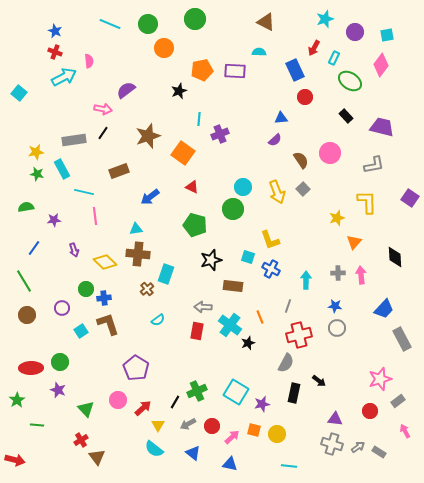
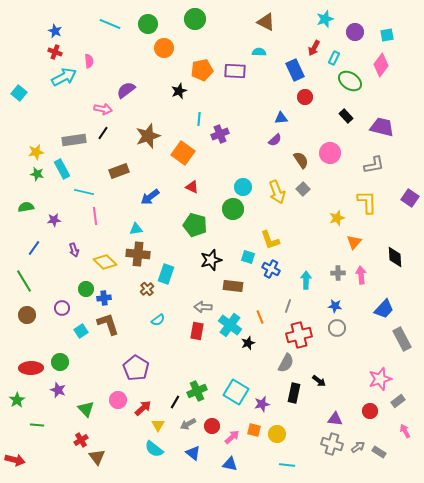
cyan line at (289, 466): moved 2 px left, 1 px up
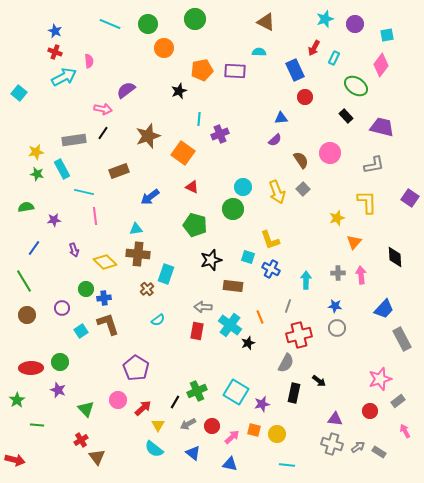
purple circle at (355, 32): moved 8 px up
green ellipse at (350, 81): moved 6 px right, 5 px down
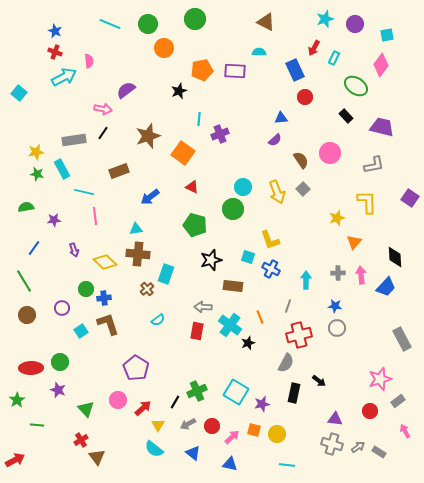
blue trapezoid at (384, 309): moved 2 px right, 22 px up
red arrow at (15, 460): rotated 42 degrees counterclockwise
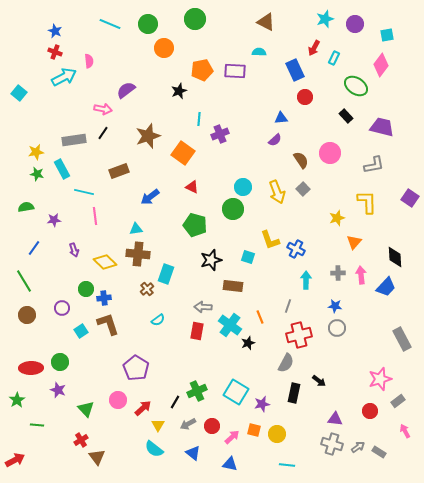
blue cross at (271, 269): moved 25 px right, 20 px up
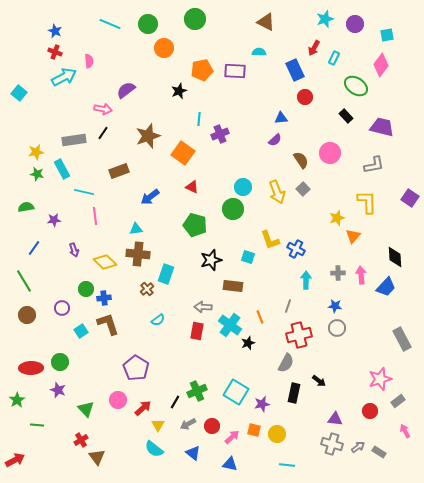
orange triangle at (354, 242): moved 1 px left, 6 px up
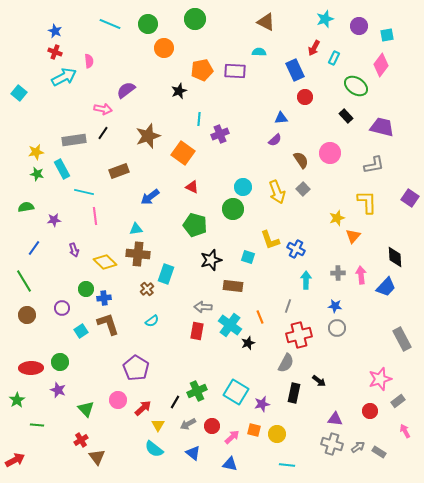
purple circle at (355, 24): moved 4 px right, 2 px down
cyan semicircle at (158, 320): moved 6 px left, 1 px down
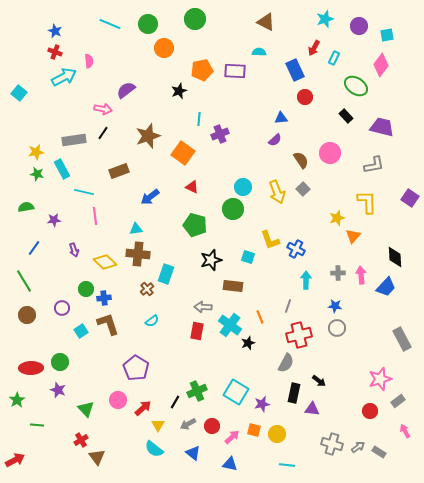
purple triangle at (335, 419): moved 23 px left, 10 px up
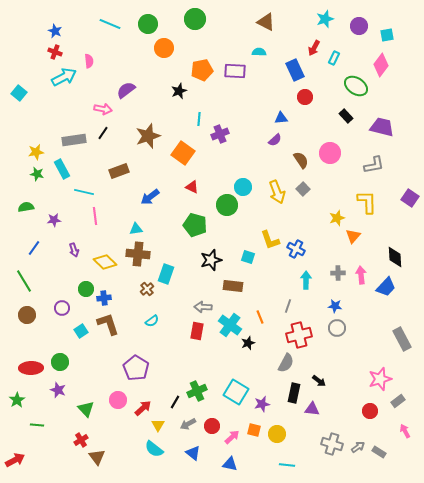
green circle at (233, 209): moved 6 px left, 4 px up
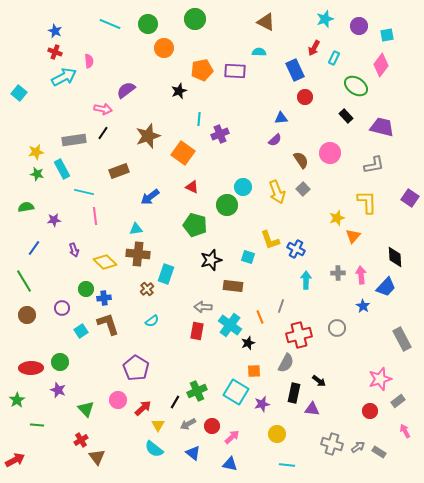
gray line at (288, 306): moved 7 px left
blue star at (335, 306): moved 28 px right; rotated 24 degrees clockwise
orange square at (254, 430): moved 59 px up; rotated 16 degrees counterclockwise
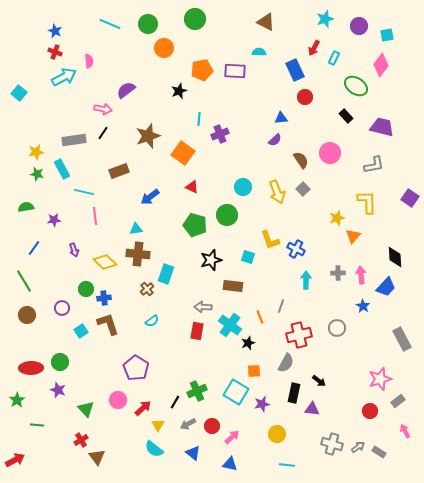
green circle at (227, 205): moved 10 px down
